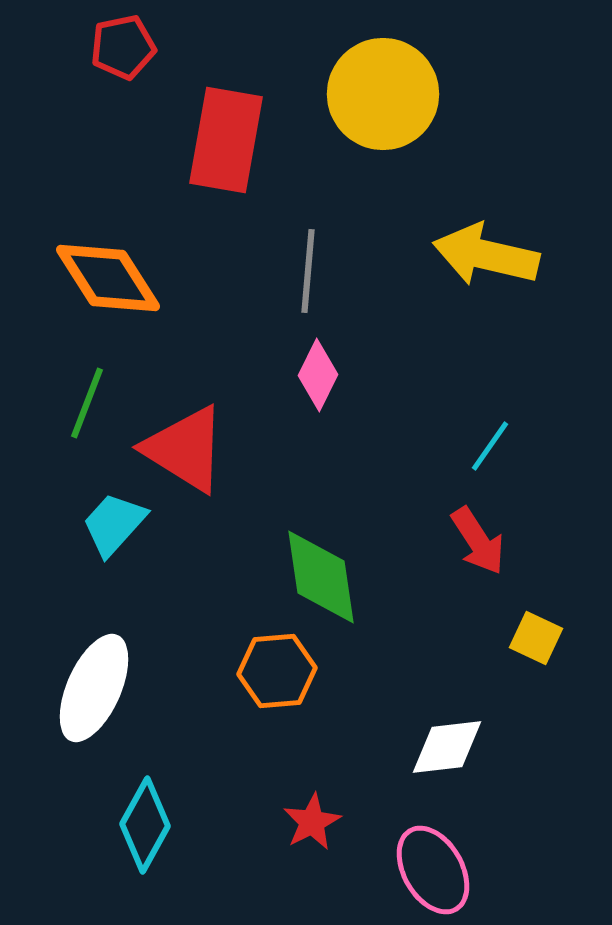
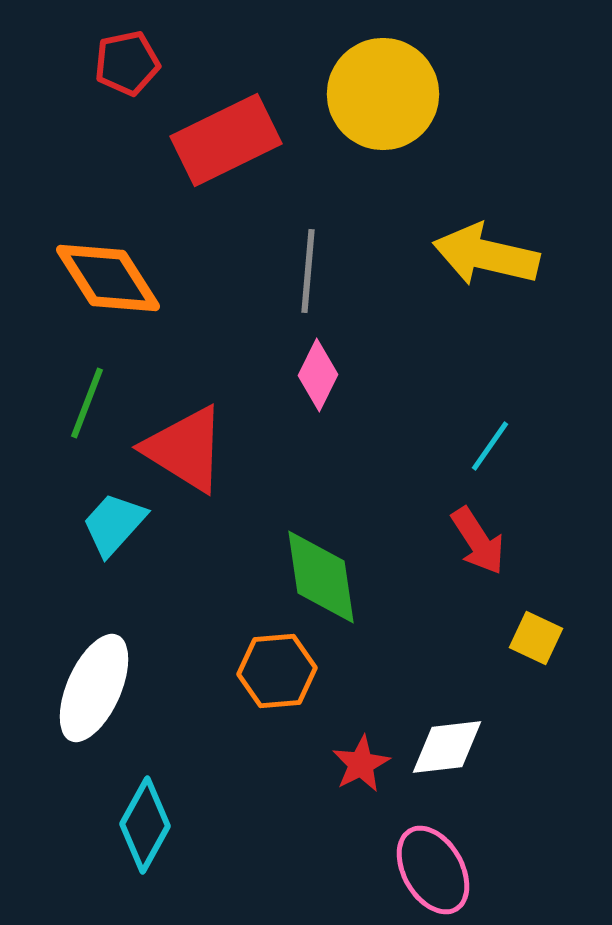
red pentagon: moved 4 px right, 16 px down
red rectangle: rotated 54 degrees clockwise
red star: moved 49 px right, 58 px up
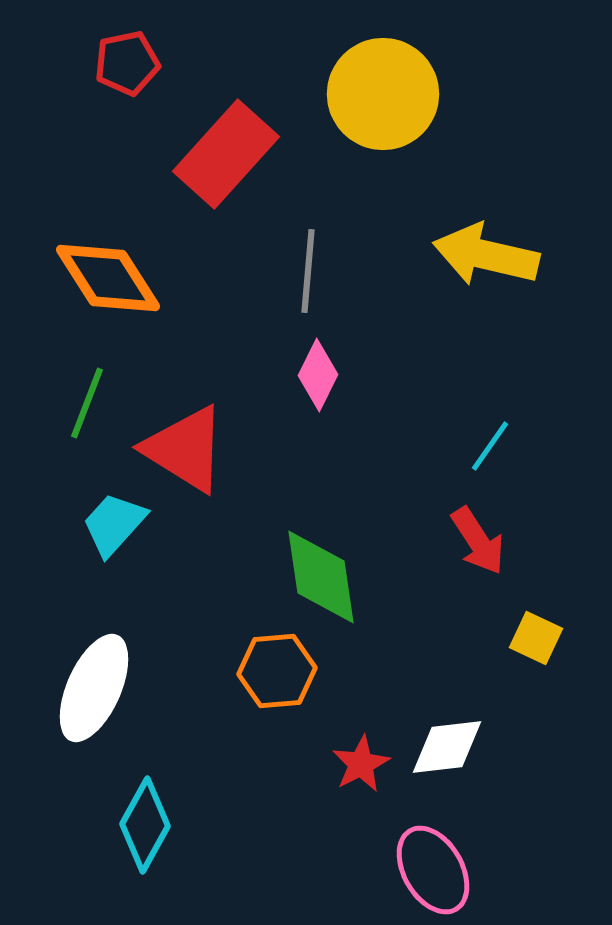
red rectangle: moved 14 px down; rotated 22 degrees counterclockwise
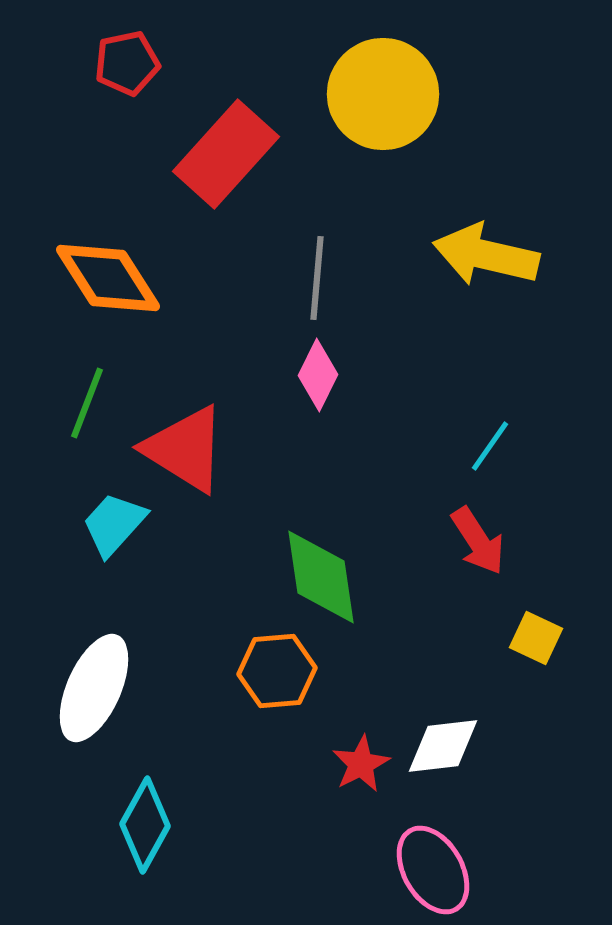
gray line: moved 9 px right, 7 px down
white diamond: moved 4 px left, 1 px up
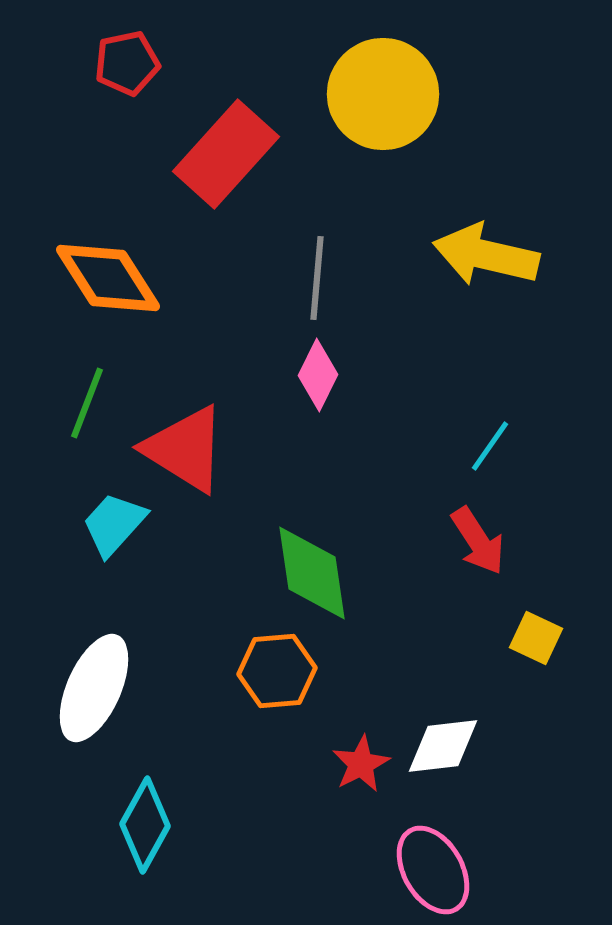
green diamond: moved 9 px left, 4 px up
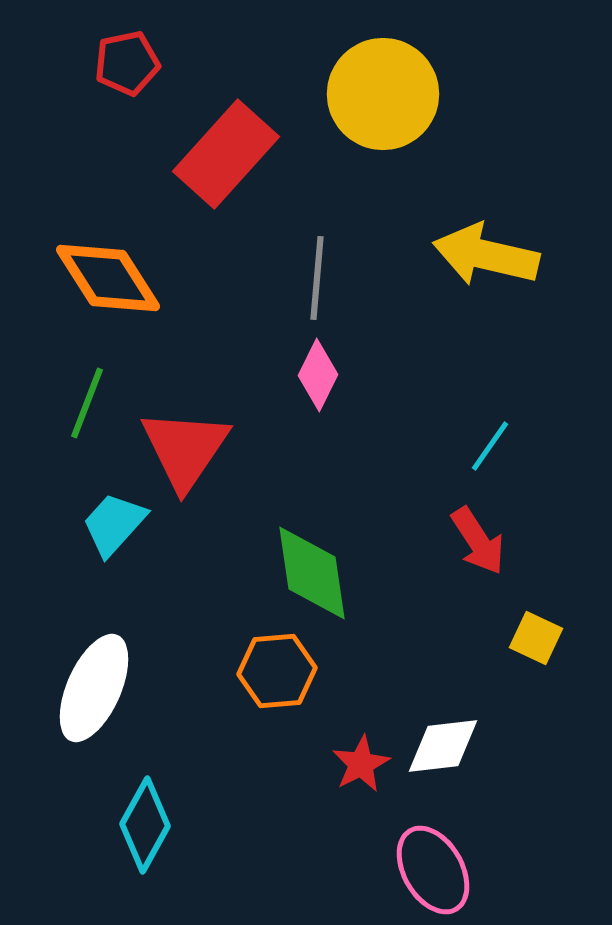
red triangle: rotated 32 degrees clockwise
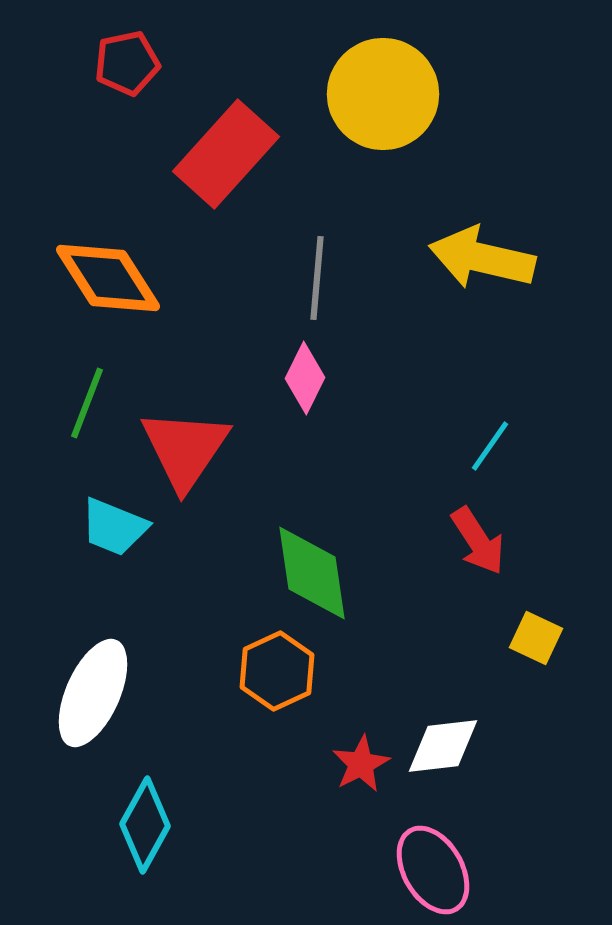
yellow arrow: moved 4 px left, 3 px down
pink diamond: moved 13 px left, 3 px down
cyan trapezoid: moved 3 px down; rotated 110 degrees counterclockwise
orange hexagon: rotated 20 degrees counterclockwise
white ellipse: moved 1 px left, 5 px down
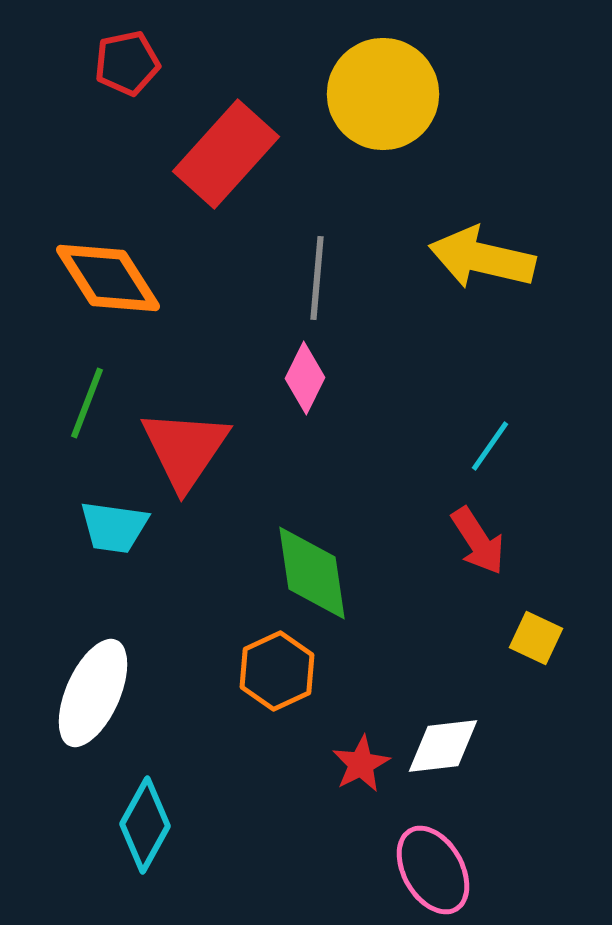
cyan trapezoid: rotated 14 degrees counterclockwise
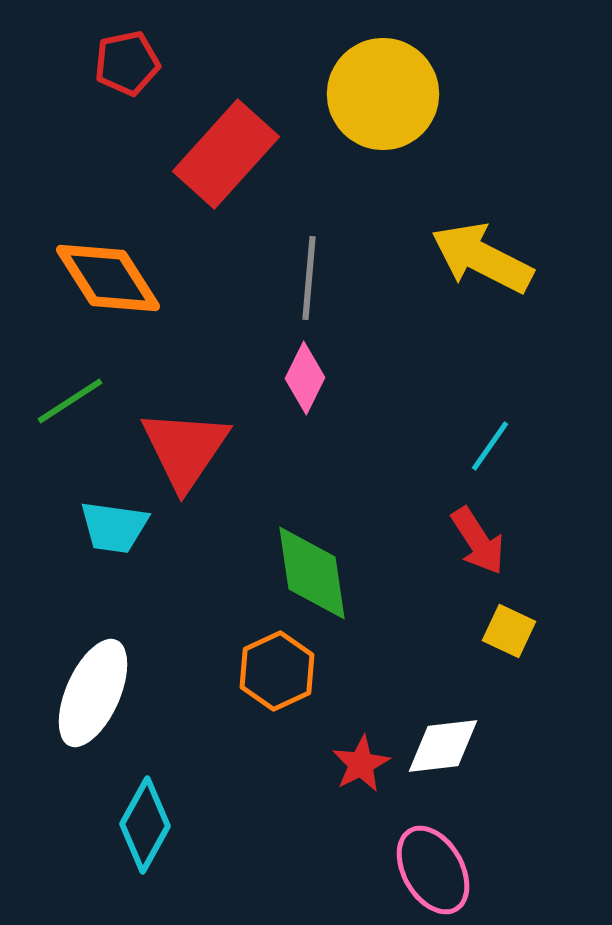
yellow arrow: rotated 14 degrees clockwise
gray line: moved 8 px left
green line: moved 17 px left, 2 px up; rotated 36 degrees clockwise
yellow square: moved 27 px left, 7 px up
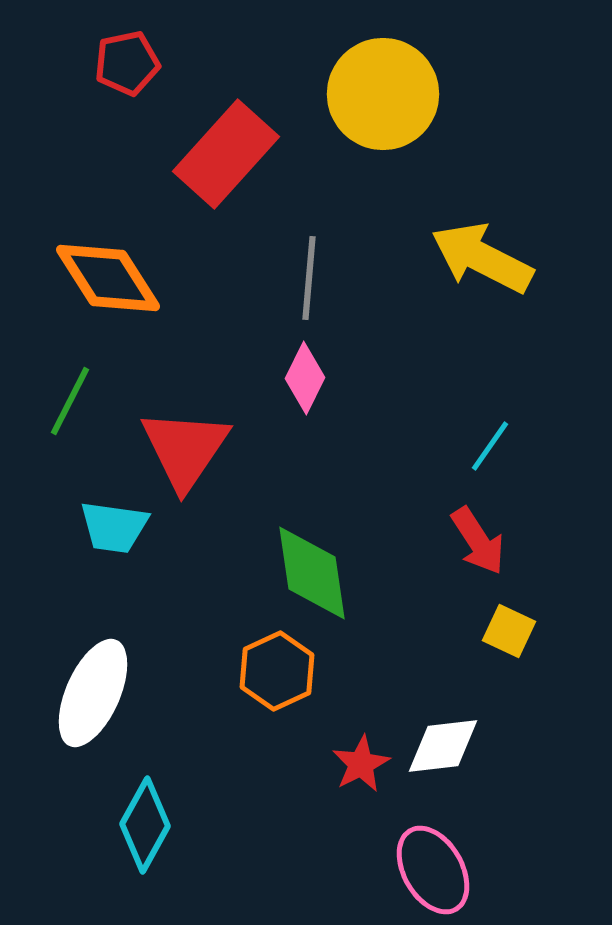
green line: rotated 30 degrees counterclockwise
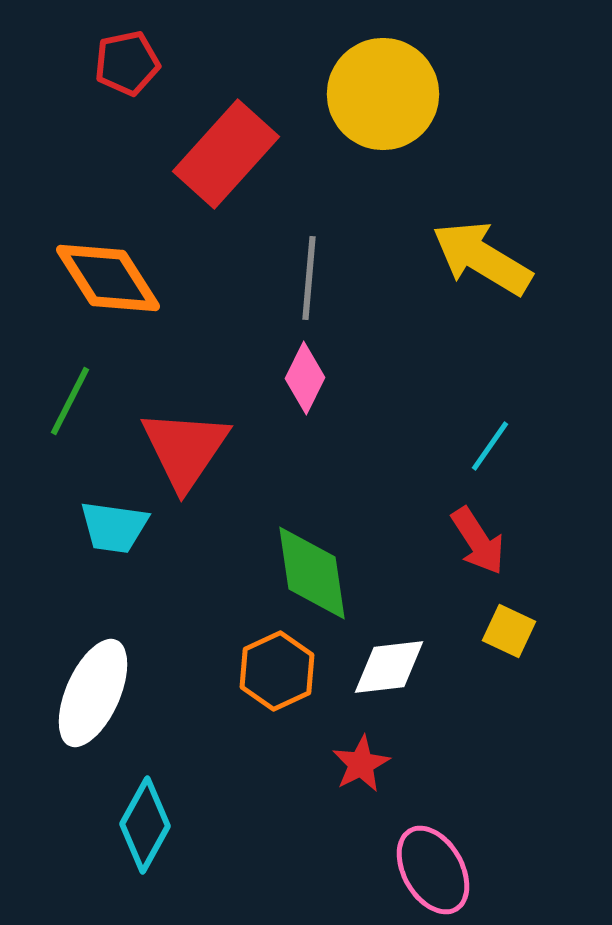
yellow arrow: rotated 4 degrees clockwise
white diamond: moved 54 px left, 79 px up
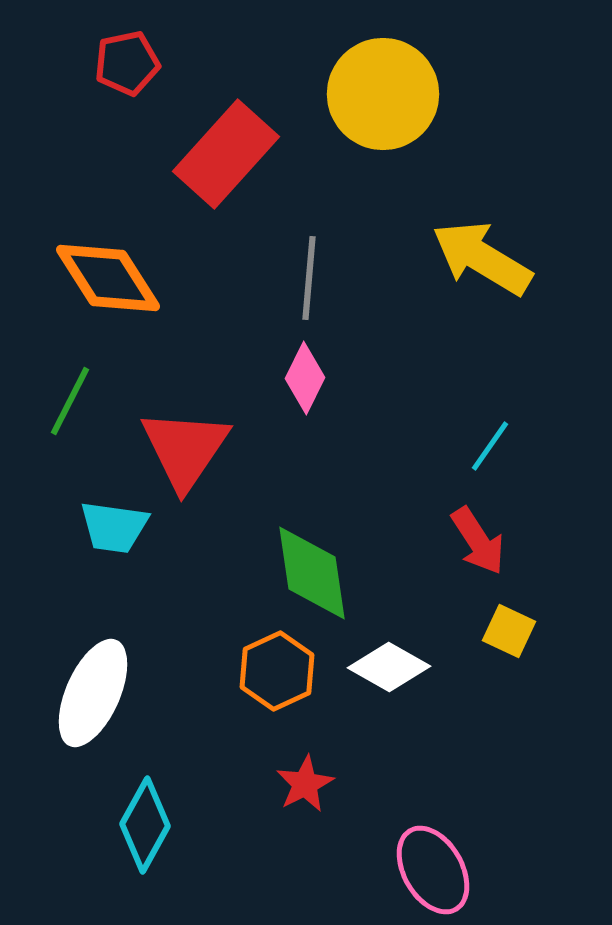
white diamond: rotated 36 degrees clockwise
red star: moved 56 px left, 20 px down
